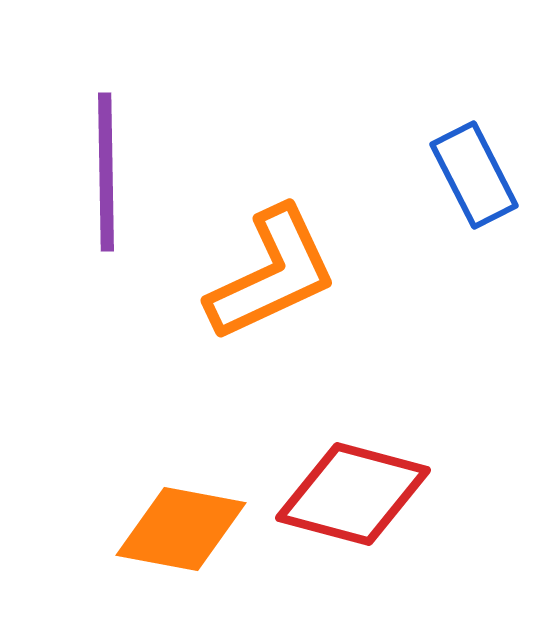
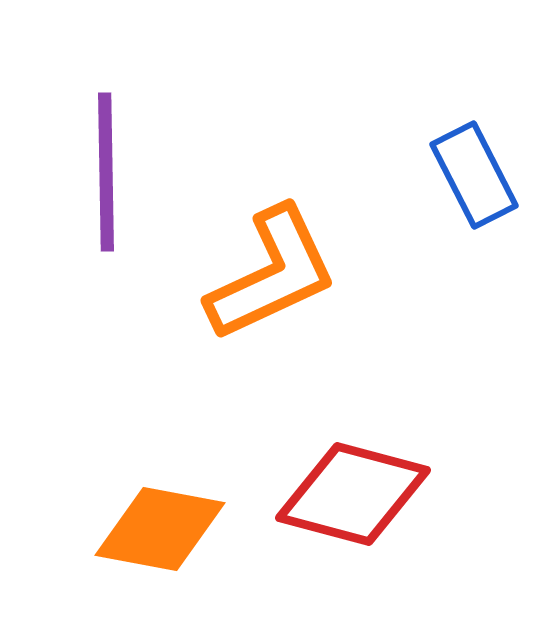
orange diamond: moved 21 px left
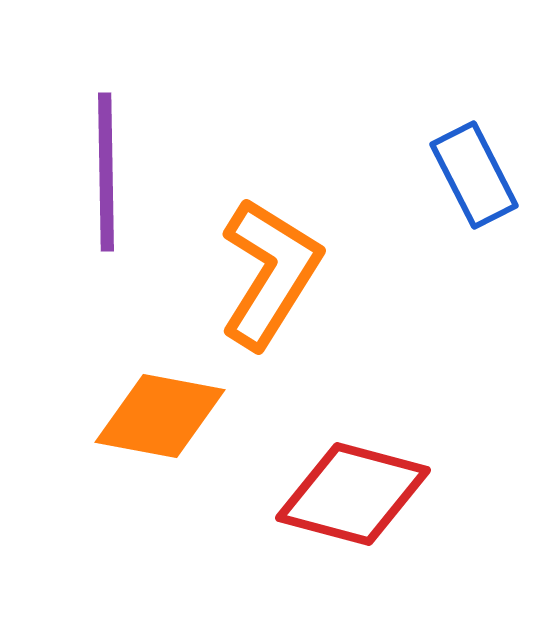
orange L-shape: moved 2 px left, 1 px up; rotated 33 degrees counterclockwise
orange diamond: moved 113 px up
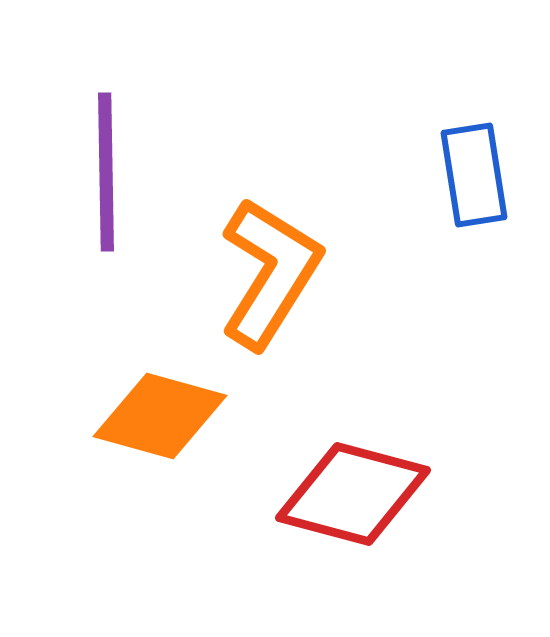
blue rectangle: rotated 18 degrees clockwise
orange diamond: rotated 5 degrees clockwise
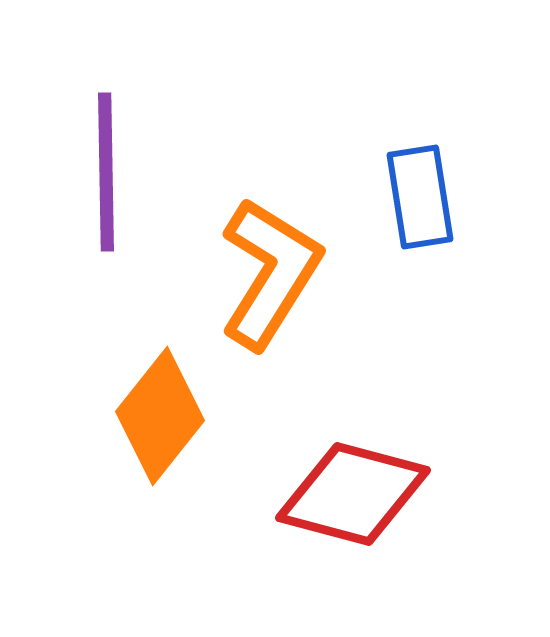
blue rectangle: moved 54 px left, 22 px down
orange diamond: rotated 67 degrees counterclockwise
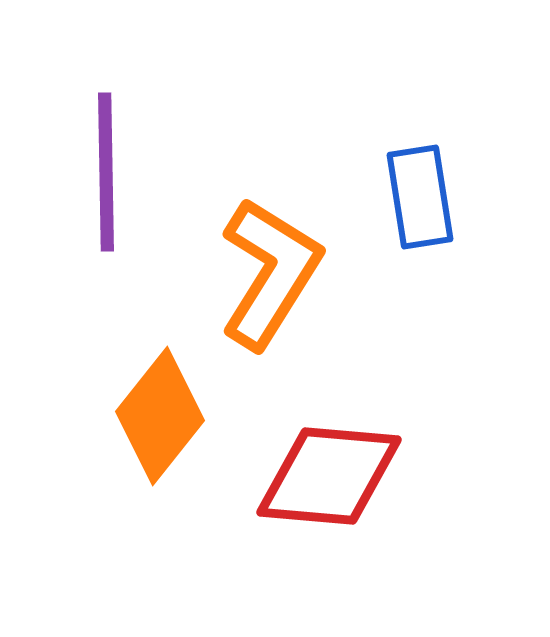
red diamond: moved 24 px left, 18 px up; rotated 10 degrees counterclockwise
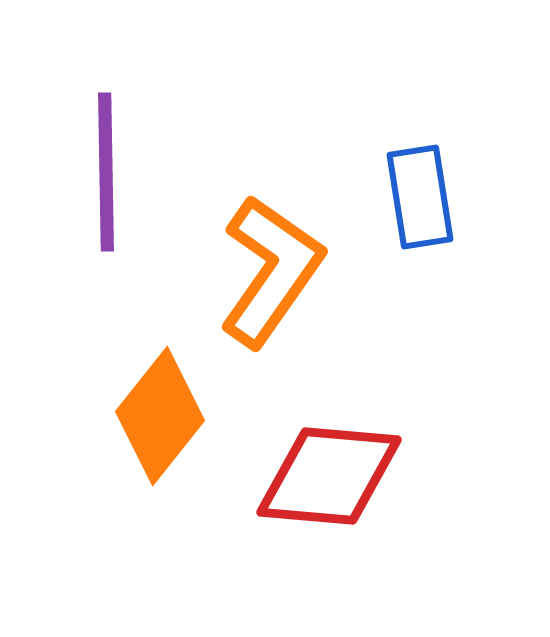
orange L-shape: moved 1 px right, 2 px up; rotated 3 degrees clockwise
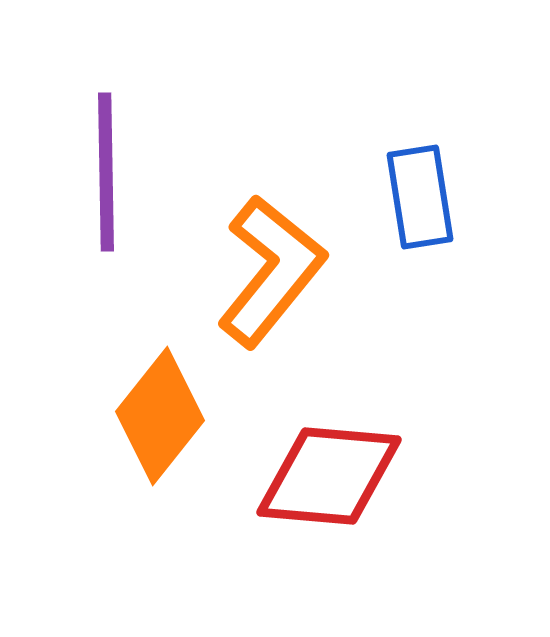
orange L-shape: rotated 4 degrees clockwise
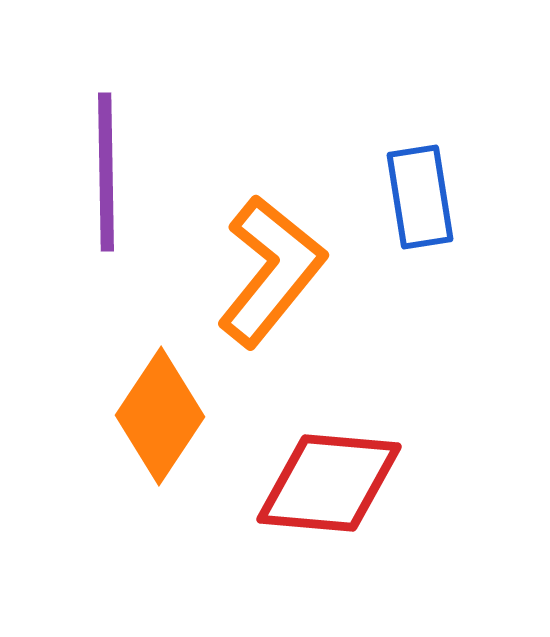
orange diamond: rotated 5 degrees counterclockwise
red diamond: moved 7 px down
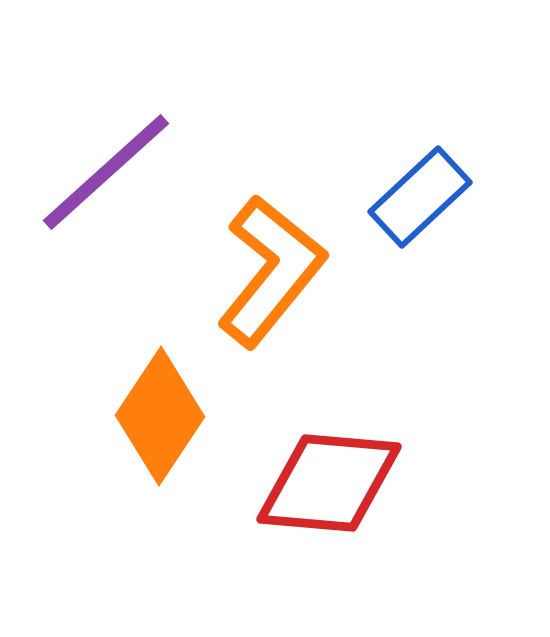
purple line: rotated 49 degrees clockwise
blue rectangle: rotated 56 degrees clockwise
